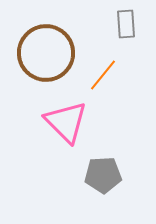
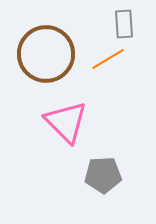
gray rectangle: moved 2 px left
brown circle: moved 1 px down
orange line: moved 5 px right, 16 px up; rotated 20 degrees clockwise
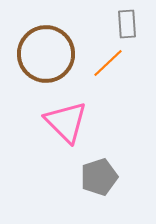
gray rectangle: moved 3 px right
orange line: moved 4 px down; rotated 12 degrees counterclockwise
gray pentagon: moved 4 px left, 2 px down; rotated 15 degrees counterclockwise
